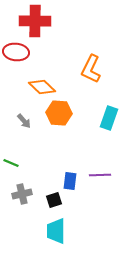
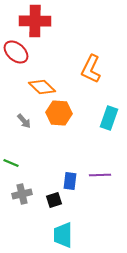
red ellipse: rotated 35 degrees clockwise
cyan trapezoid: moved 7 px right, 4 px down
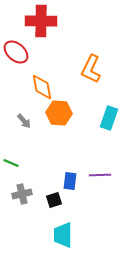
red cross: moved 6 px right
orange diamond: rotated 36 degrees clockwise
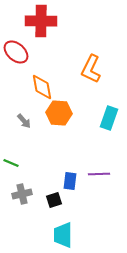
purple line: moved 1 px left, 1 px up
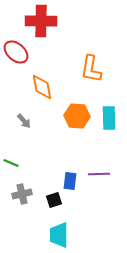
orange L-shape: rotated 16 degrees counterclockwise
orange hexagon: moved 18 px right, 3 px down
cyan rectangle: rotated 20 degrees counterclockwise
cyan trapezoid: moved 4 px left
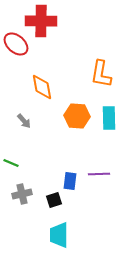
red ellipse: moved 8 px up
orange L-shape: moved 10 px right, 5 px down
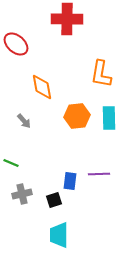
red cross: moved 26 px right, 2 px up
orange hexagon: rotated 10 degrees counterclockwise
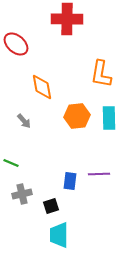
black square: moved 3 px left, 6 px down
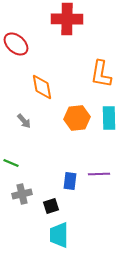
orange hexagon: moved 2 px down
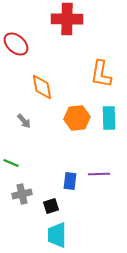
cyan trapezoid: moved 2 px left
